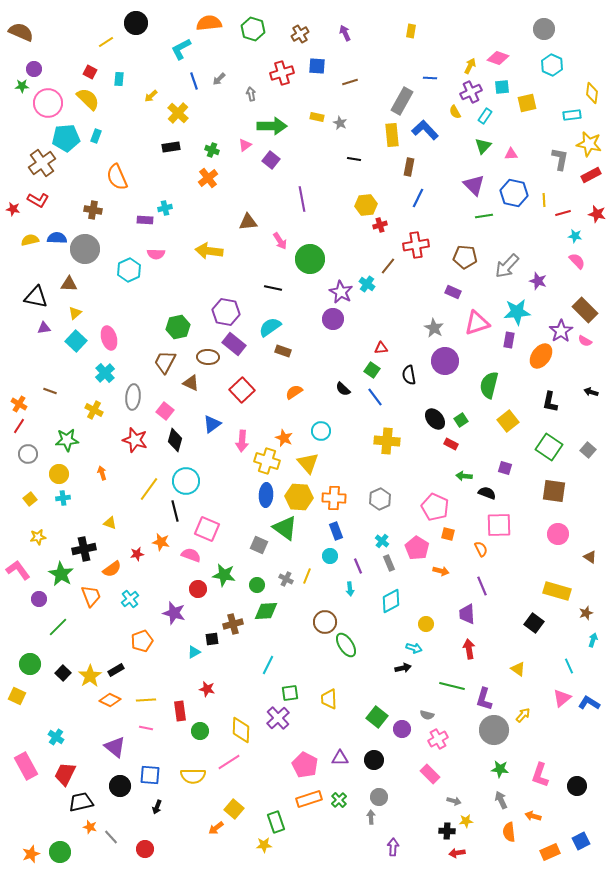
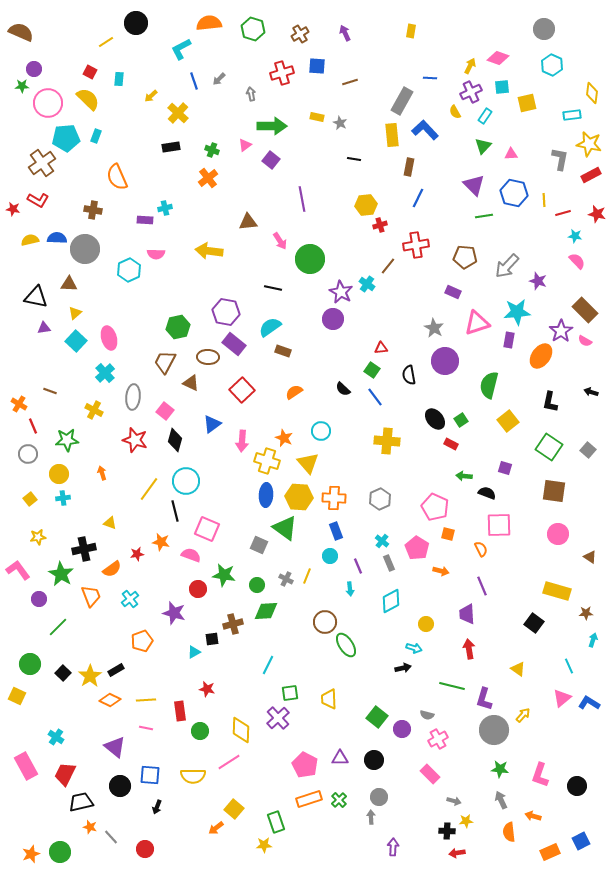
red line at (19, 426): moved 14 px right; rotated 56 degrees counterclockwise
brown star at (586, 613): rotated 16 degrees clockwise
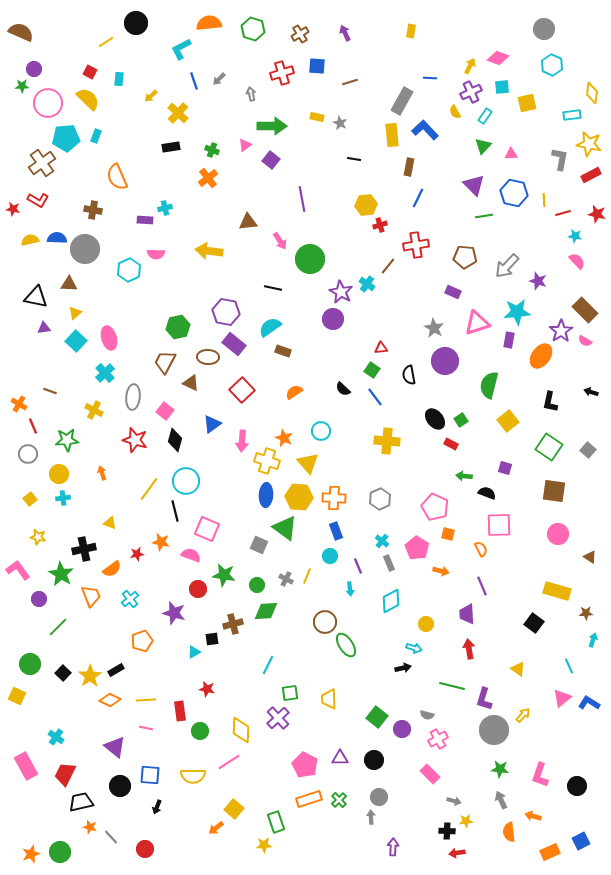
yellow star at (38, 537): rotated 21 degrees clockwise
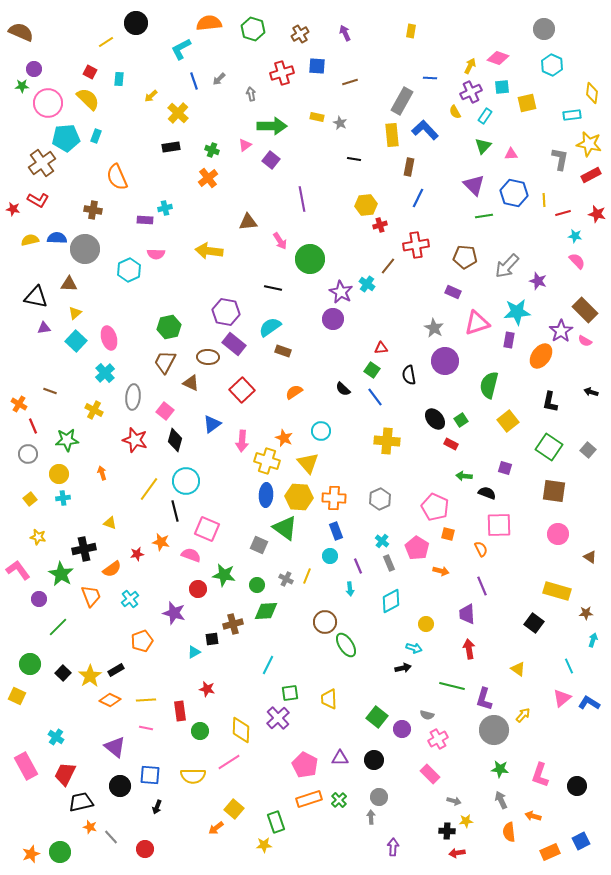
green hexagon at (178, 327): moved 9 px left
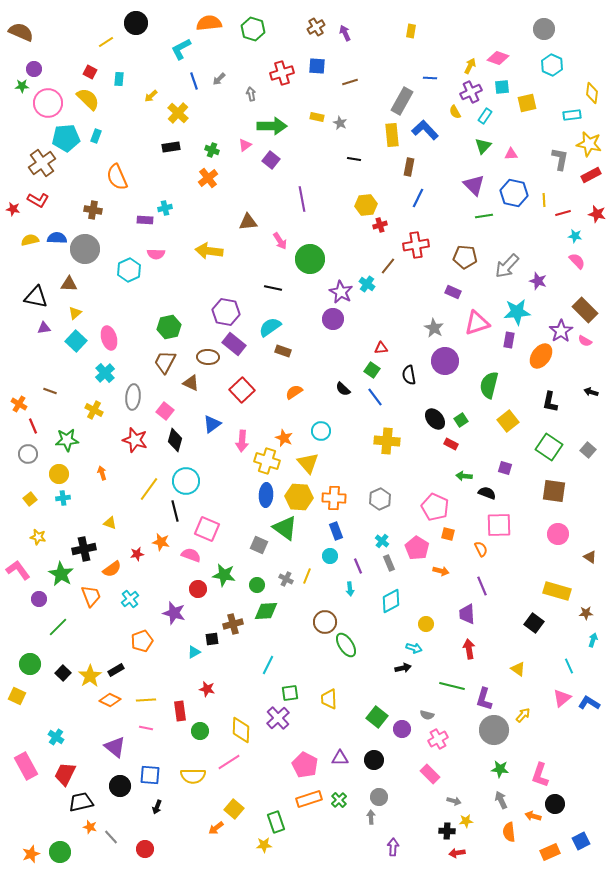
brown cross at (300, 34): moved 16 px right, 7 px up
black circle at (577, 786): moved 22 px left, 18 px down
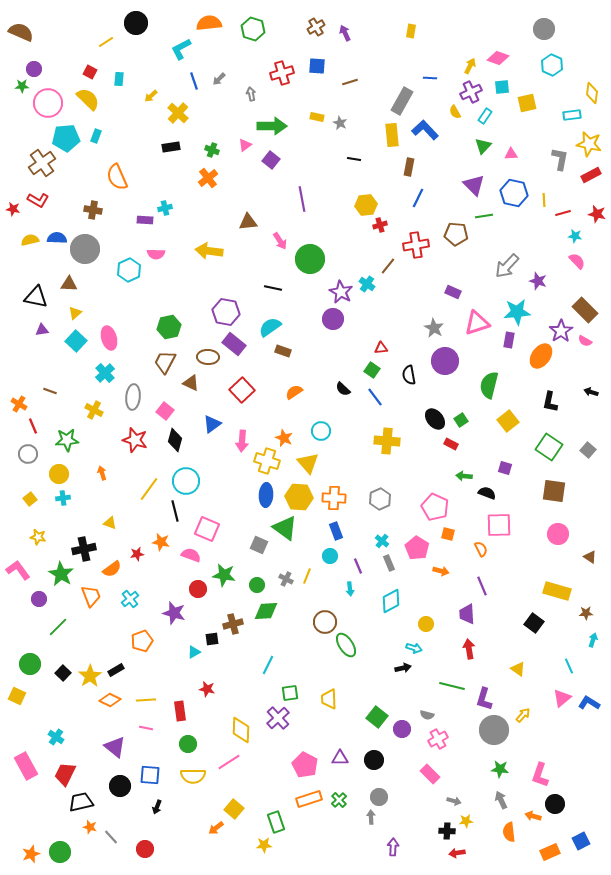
brown pentagon at (465, 257): moved 9 px left, 23 px up
purple triangle at (44, 328): moved 2 px left, 2 px down
green circle at (200, 731): moved 12 px left, 13 px down
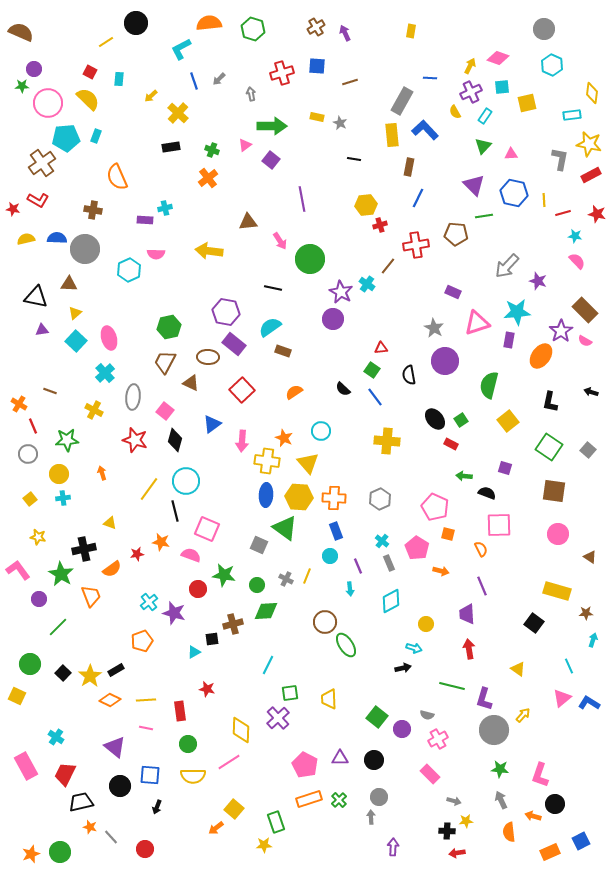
yellow semicircle at (30, 240): moved 4 px left, 1 px up
yellow cross at (267, 461): rotated 10 degrees counterclockwise
cyan cross at (130, 599): moved 19 px right, 3 px down
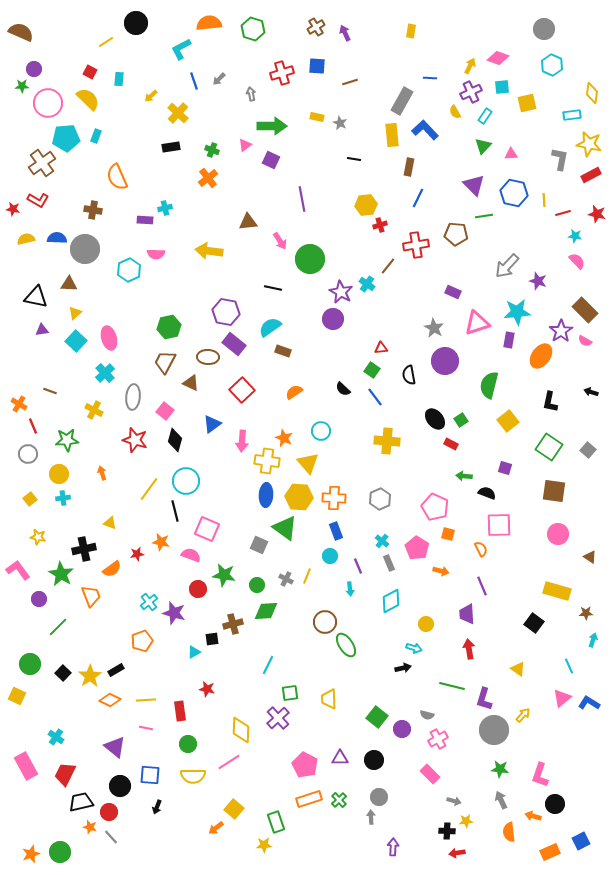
purple square at (271, 160): rotated 12 degrees counterclockwise
red circle at (145, 849): moved 36 px left, 37 px up
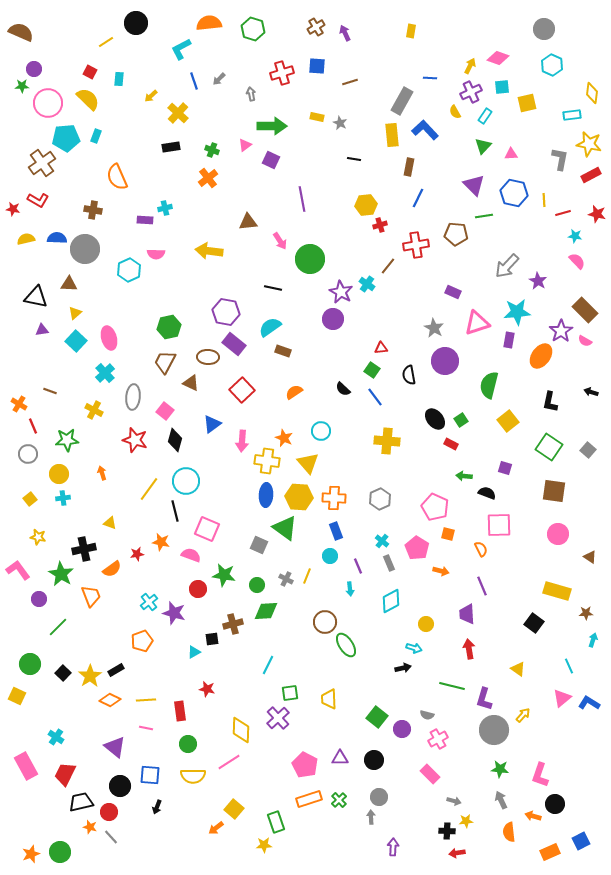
purple star at (538, 281): rotated 12 degrees clockwise
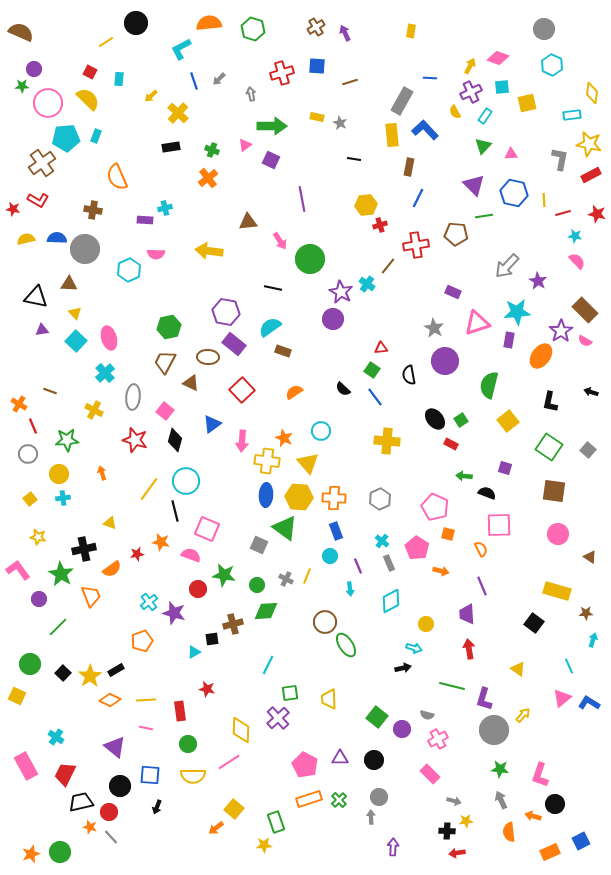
yellow triangle at (75, 313): rotated 32 degrees counterclockwise
